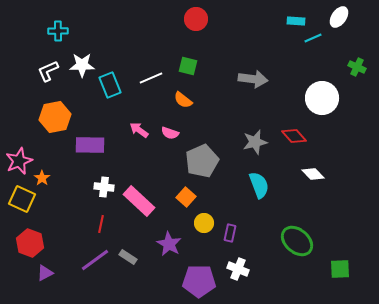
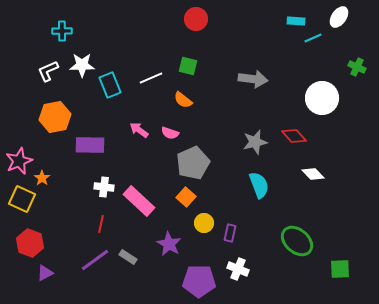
cyan cross at (58, 31): moved 4 px right
gray pentagon at (202, 161): moved 9 px left, 2 px down
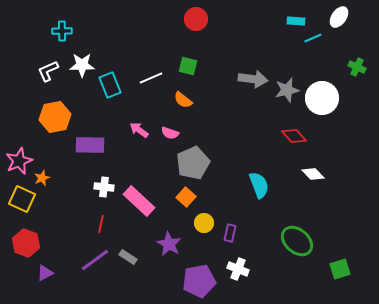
gray star at (255, 142): moved 32 px right, 52 px up
orange star at (42, 178): rotated 14 degrees clockwise
red hexagon at (30, 243): moved 4 px left
green square at (340, 269): rotated 15 degrees counterclockwise
purple pentagon at (199, 281): rotated 12 degrees counterclockwise
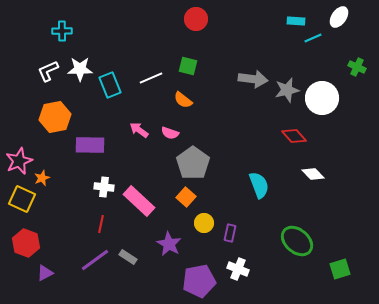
white star at (82, 65): moved 2 px left, 4 px down
gray pentagon at (193, 163): rotated 12 degrees counterclockwise
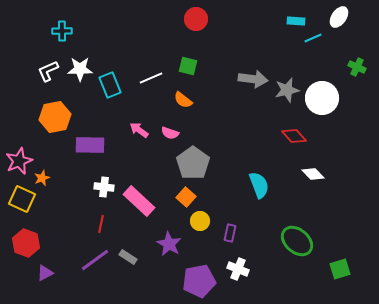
yellow circle at (204, 223): moved 4 px left, 2 px up
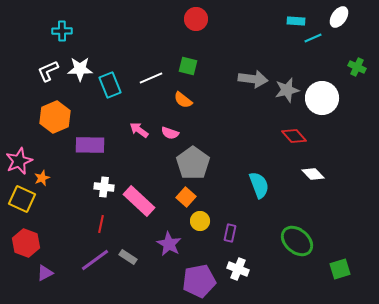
orange hexagon at (55, 117): rotated 12 degrees counterclockwise
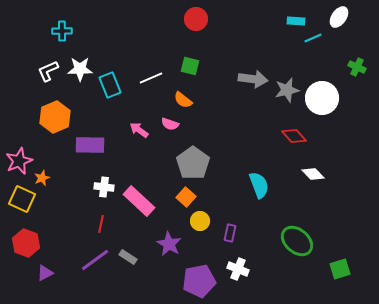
green square at (188, 66): moved 2 px right
pink semicircle at (170, 133): moved 9 px up
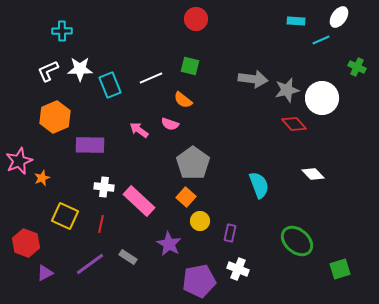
cyan line at (313, 38): moved 8 px right, 2 px down
red diamond at (294, 136): moved 12 px up
yellow square at (22, 199): moved 43 px right, 17 px down
purple line at (95, 260): moved 5 px left, 4 px down
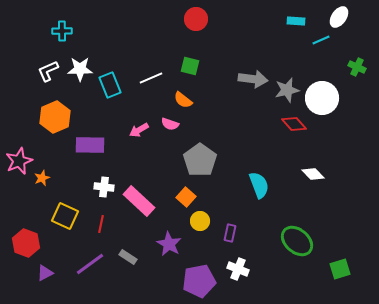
pink arrow at (139, 130): rotated 66 degrees counterclockwise
gray pentagon at (193, 163): moved 7 px right, 3 px up
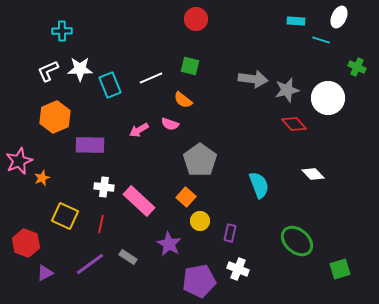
white ellipse at (339, 17): rotated 10 degrees counterclockwise
cyan line at (321, 40): rotated 42 degrees clockwise
white circle at (322, 98): moved 6 px right
